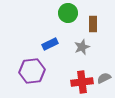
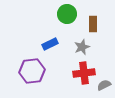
green circle: moved 1 px left, 1 px down
gray semicircle: moved 7 px down
red cross: moved 2 px right, 9 px up
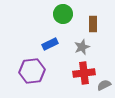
green circle: moved 4 px left
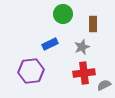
purple hexagon: moved 1 px left
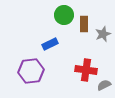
green circle: moved 1 px right, 1 px down
brown rectangle: moved 9 px left
gray star: moved 21 px right, 13 px up
red cross: moved 2 px right, 3 px up; rotated 15 degrees clockwise
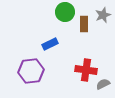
green circle: moved 1 px right, 3 px up
gray star: moved 19 px up
gray semicircle: moved 1 px left, 1 px up
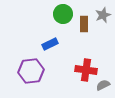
green circle: moved 2 px left, 2 px down
gray semicircle: moved 1 px down
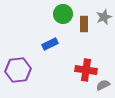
gray star: moved 1 px right, 2 px down
purple hexagon: moved 13 px left, 1 px up
